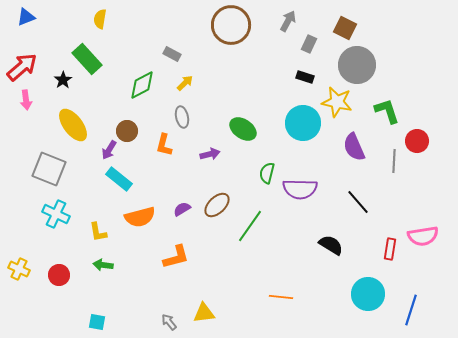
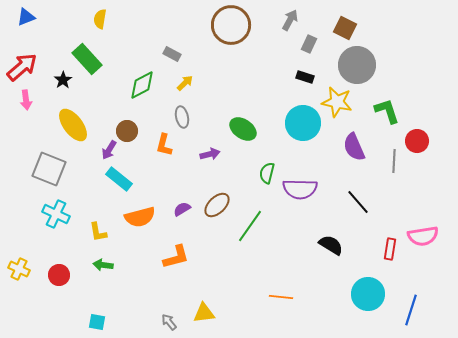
gray arrow at (288, 21): moved 2 px right, 1 px up
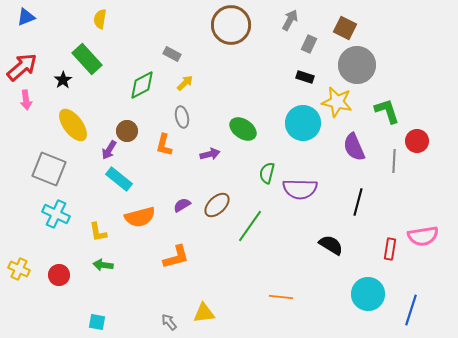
black line at (358, 202): rotated 56 degrees clockwise
purple semicircle at (182, 209): moved 4 px up
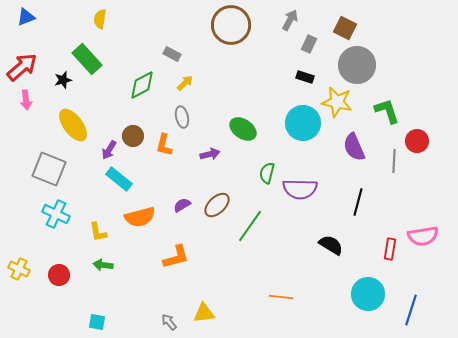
black star at (63, 80): rotated 18 degrees clockwise
brown circle at (127, 131): moved 6 px right, 5 px down
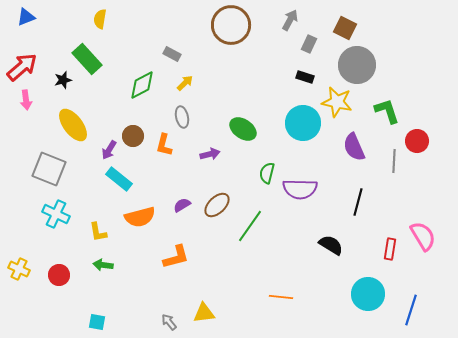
pink semicircle at (423, 236): rotated 112 degrees counterclockwise
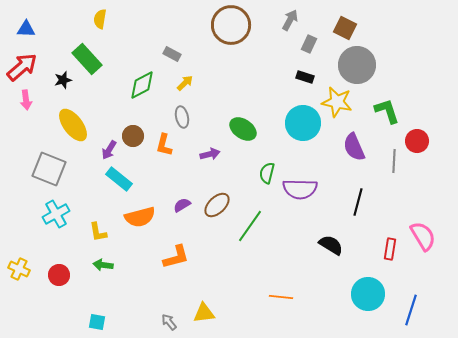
blue triangle at (26, 17): moved 12 px down; rotated 24 degrees clockwise
cyan cross at (56, 214): rotated 36 degrees clockwise
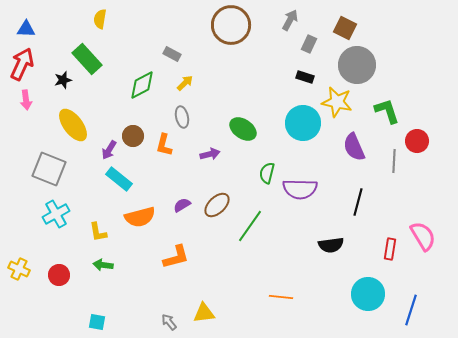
red arrow at (22, 67): moved 3 px up; rotated 24 degrees counterclockwise
black semicircle at (331, 245): rotated 140 degrees clockwise
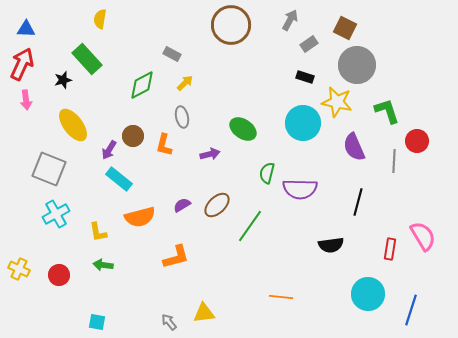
gray rectangle at (309, 44): rotated 30 degrees clockwise
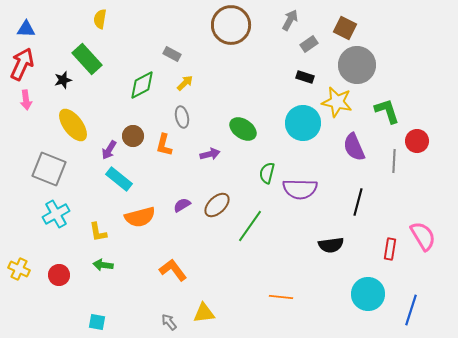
orange L-shape at (176, 257): moved 3 px left, 13 px down; rotated 112 degrees counterclockwise
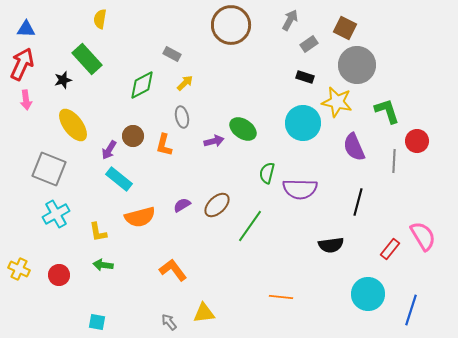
purple arrow at (210, 154): moved 4 px right, 13 px up
red rectangle at (390, 249): rotated 30 degrees clockwise
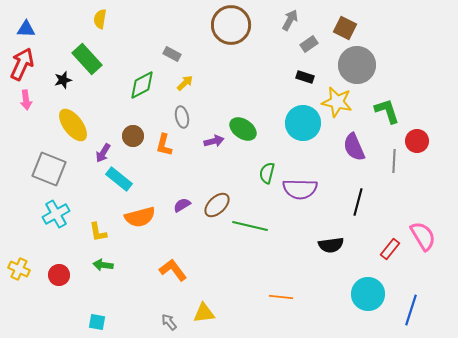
purple arrow at (109, 150): moved 6 px left, 3 px down
green line at (250, 226): rotated 68 degrees clockwise
